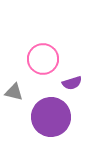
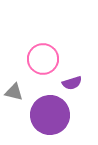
purple circle: moved 1 px left, 2 px up
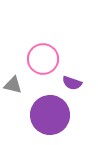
purple semicircle: rotated 36 degrees clockwise
gray triangle: moved 1 px left, 7 px up
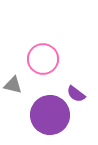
purple semicircle: moved 4 px right, 11 px down; rotated 18 degrees clockwise
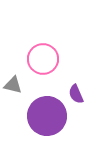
purple semicircle: rotated 30 degrees clockwise
purple circle: moved 3 px left, 1 px down
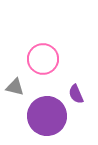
gray triangle: moved 2 px right, 2 px down
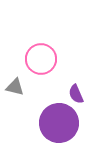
pink circle: moved 2 px left
purple circle: moved 12 px right, 7 px down
